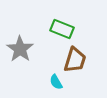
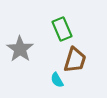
green rectangle: rotated 45 degrees clockwise
cyan semicircle: moved 1 px right, 2 px up
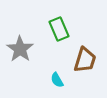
green rectangle: moved 3 px left
brown trapezoid: moved 10 px right
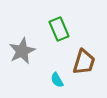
gray star: moved 2 px right, 2 px down; rotated 12 degrees clockwise
brown trapezoid: moved 1 px left, 2 px down
